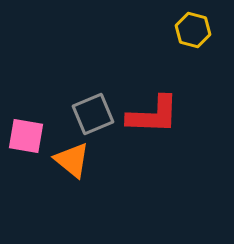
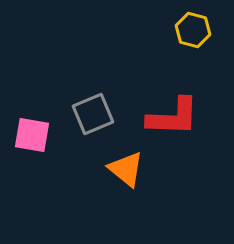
red L-shape: moved 20 px right, 2 px down
pink square: moved 6 px right, 1 px up
orange triangle: moved 54 px right, 9 px down
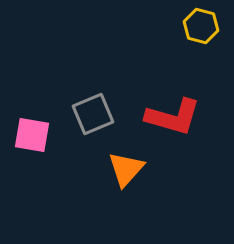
yellow hexagon: moved 8 px right, 4 px up
red L-shape: rotated 14 degrees clockwise
orange triangle: rotated 33 degrees clockwise
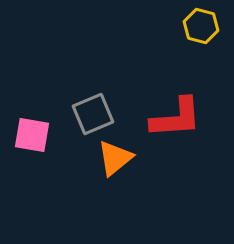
red L-shape: moved 3 px right, 1 px down; rotated 20 degrees counterclockwise
orange triangle: moved 11 px left, 11 px up; rotated 9 degrees clockwise
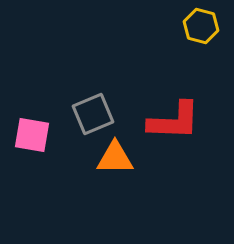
red L-shape: moved 2 px left, 3 px down; rotated 6 degrees clockwise
orange triangle: rotated 39 degrees clockwise
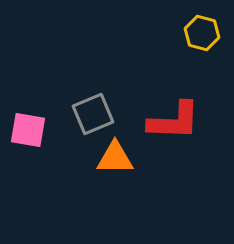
yellow hexagon: moved 1 px right, 7 px down
pink square: moved 4 px left, 5 px up
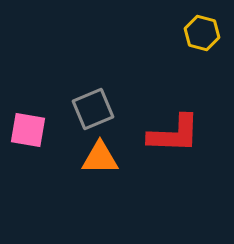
gray square: moved 5 px up
red L-shape: moved 13 px down
orange triangle: moved 15 px left
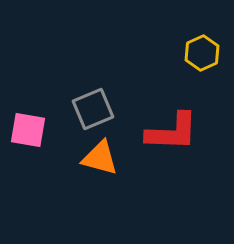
yellow hexagon: moved 20 px down; rotated 20 degrees clockwise
red L-shape: moved 2 px left, 2 px up
orange triangle: rotated 15 degrees clockwise
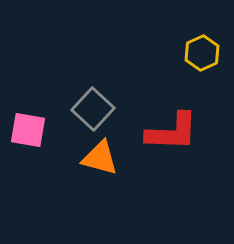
gray square: rotated 24 degrees counterclockwise
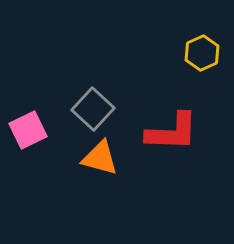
pink square: rotated 36 degrees counterclockwise
